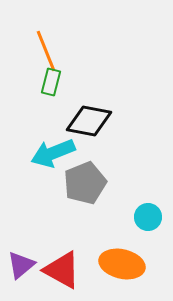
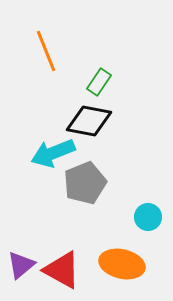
green rectangle: moved 48 px right; rotated 20 degrees clockwise
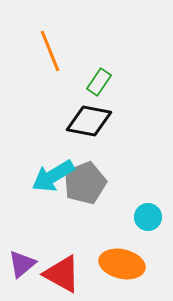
orange line: moved 4 px right
cyan arrow: moved 23 px down; rotated 9 degrees counterclockwise
purple triangle: moved 1 px right, 1 px up
red triangle: moved 4 px down
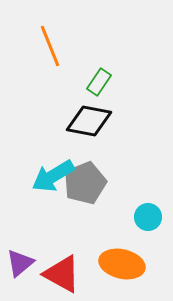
orange line: moved 5 px up
purple triangle: moved 2 px left, 1 px up
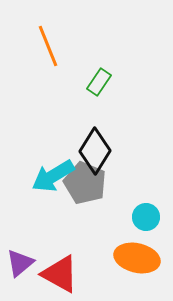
orange line: moved 2 px left
black diamond: moved 6 px right, 30 px down; rotated 69 degrees counterclockwise
gray pentagon: rotated 27 degrees counterclockwise
cyan circle: moved 2 px left
orange ellipse: moved 15 px right, 6 px up
red triangle: moved 2 px left
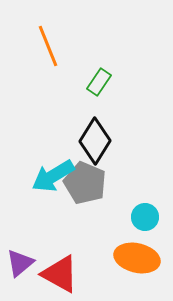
black diamond: moved 10 px up
cyan circle: moved 1 px left
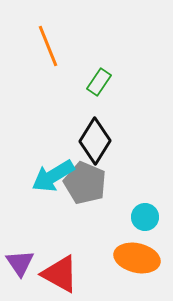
purple triangle: rotated 24 degrees counterclockwise
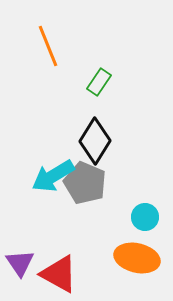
red triangle: moved 1 px left
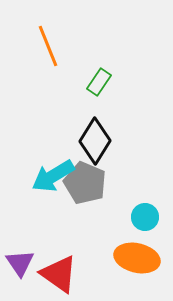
red triangle: rotated 6 degrees clockwise
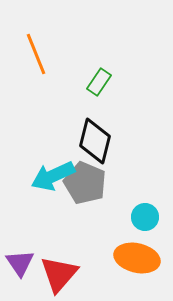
orange line: moved 12 px left, 8 px down
black diamond: rotated 18 degrees counterclockwise
cyan arrow: rotated 6 degrees clockwise
red triangle: rotated 36 degrees clockwise
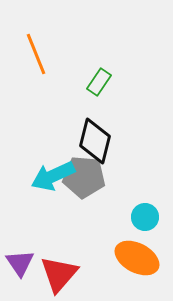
gray pentagon: moved 1 px left, 6 px up; rotated 18 degrees counterclockwise
orange ellipse: rotated 15 degrees clockwise
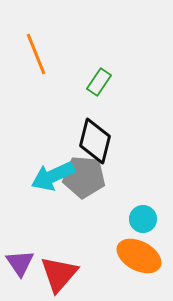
cyan circle: moved 2 px left, 2 px down
orange ellipse: moved 2 px right, 2 px up
